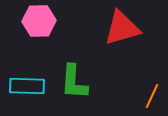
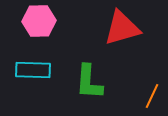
green L-shape: moved 15 px right
cyan rectangle: moved 6 px right, 16 px up
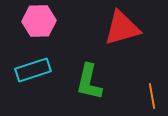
cyan rectangle: rotated 20 degrees counterclockwise
green L-shape: rotated 9 degrees clockwise
orange line: rotated 35 degrees counterclockwise
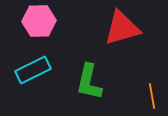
cyan rectangle: rotated 8 degrees counterclockwise
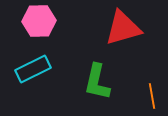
red triangle: moved 1 px right
cyan rectangle: moved 1 px up
green L-shape: moved 8 px right
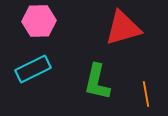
orange line: moved 6 px left, 2 px up
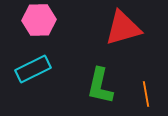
pink hexagon: moved 1 px up
green L-shape: moved 3 px right, 4 px down
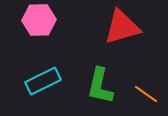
red triangle: moved 1 px left, 1 px up
cyan rectangle: moved 10 px right, 12 px down
orange line: rotated 45 degrees counterclockwise
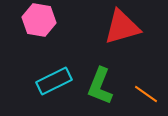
pink hexagon: rotated 12 degrees clockwise
cyan rectangle: moved 11 px right
green L-shape: rotated 9 degrees clockwise
